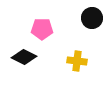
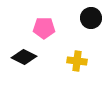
black circle: moved 1 px left
pink pentagon: moved 2 px right, 1 px up
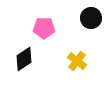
black diamond: moved 2 px down; rotated 60 degrees counterclockwise
yellow cross: rotated 30 degrees clockwise
